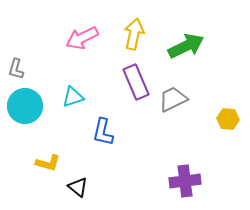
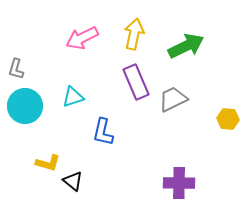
purple cross: moved 6 px left, 2 px down; rotated 8 degrees clockwise
black triangle: moved 5 px left, 6 px up
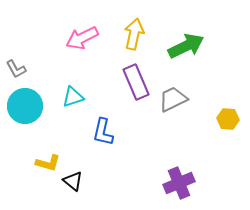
gray L-shape: rotated 45 degrees counterclockwise
purple cross: rotated 24 degrees counterclockwise
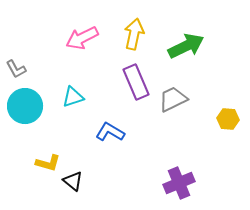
blue L-shape: moved 7 px right; rotated 108 degrees clockwise
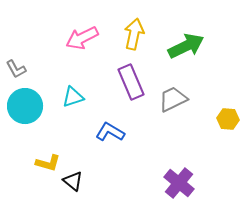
purple rectangle: moved 5 px left
purple cross: rotated 28 degrees counterclockwise
